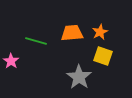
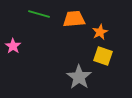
orange trapezoid: moved 2 px right, 14 px up
green line: moved 3 px right, 27 px up
pink star: moved 2 px right, 15 px up
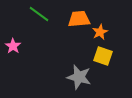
green line: rotated 20 degrees clockwise
orange trapezoid: moved 5 px right
gray star: rotated 20 degrees counterclockwise
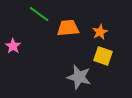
orange trapezoid: moved 11 px left, 9 px down
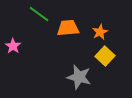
yellow square: moved 2 px right; rotated 24 degrees clockwise
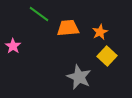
yellow square: moved 2 px right
gray star: rotated 10 degrees clockwise
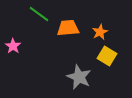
yellow square: rotated 12 degrees counterclockwise
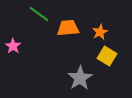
gray star: moved 1 px right, 1 px down; rotated 15 degrees clockwise
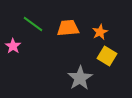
green line: moved 6 px left, 10 px down
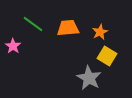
gray star: moved 9 px right; rotated 10 degrees counterclockwise
